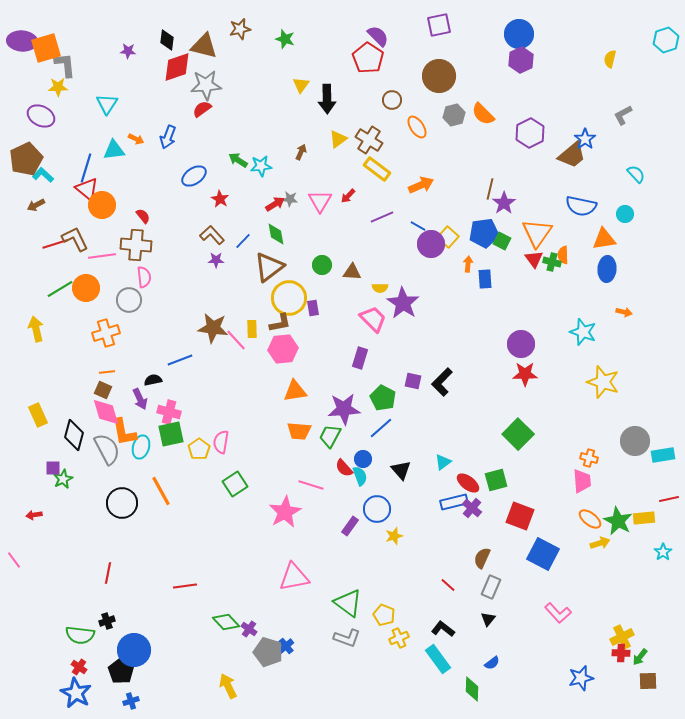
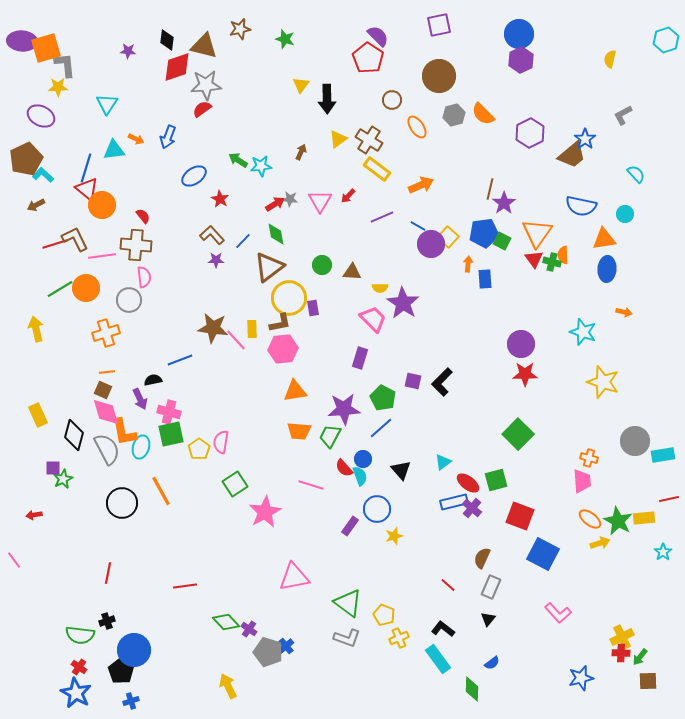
pink star at (285, 512): moved 20 px left
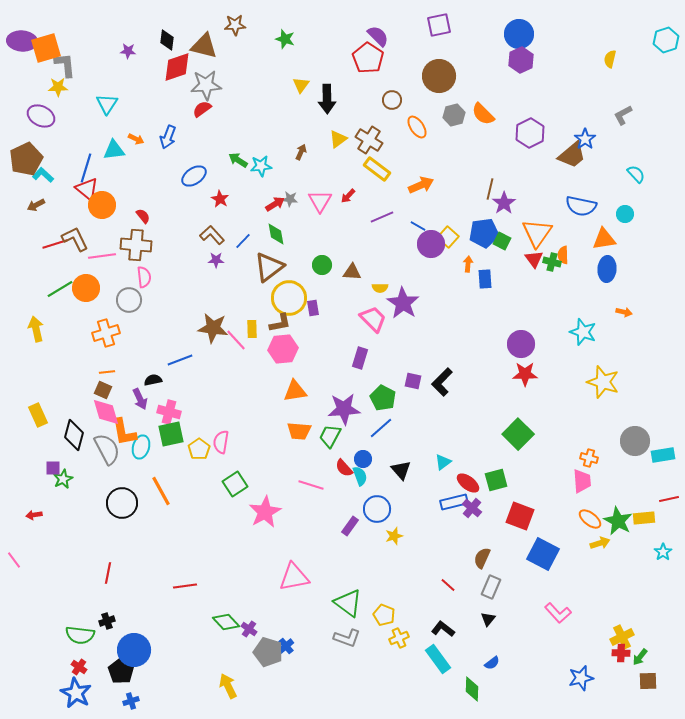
brown star at (240, 29): moved 5 px left, 4 px up; rotated 10 degrees clockwise
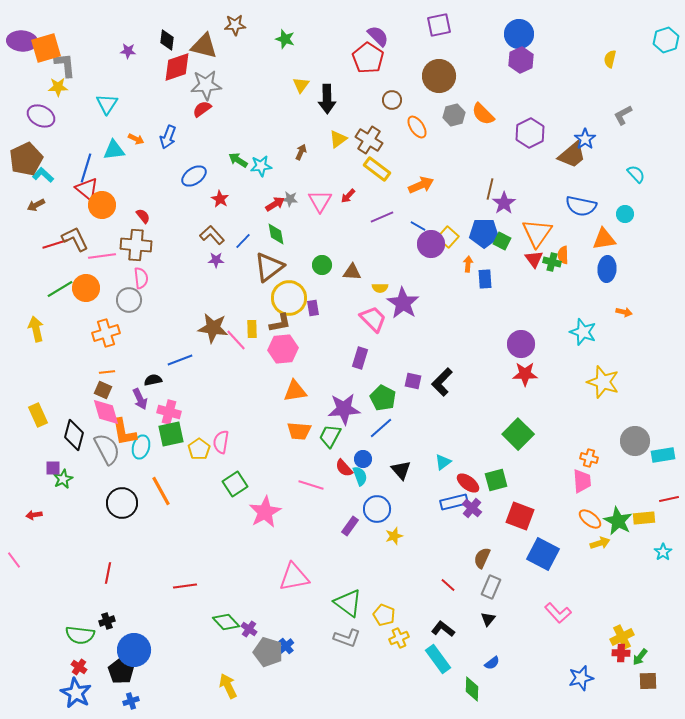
blue pentagon at (484, 233): rotated 8 degrees clockwise
pink semicircle at (144, 277): moved 3 px left, 1 px down
